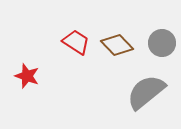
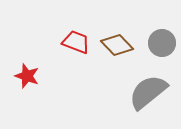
red trapezoid: rotated 12 degrees counterclockwise
gray semicircle: moved 2 px right
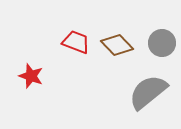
red star: moved 4 px right
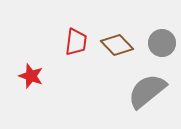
red trapezoid: rotated 76 degrees clockwise
gray semicircle: moved 1 px left, 1 px up
